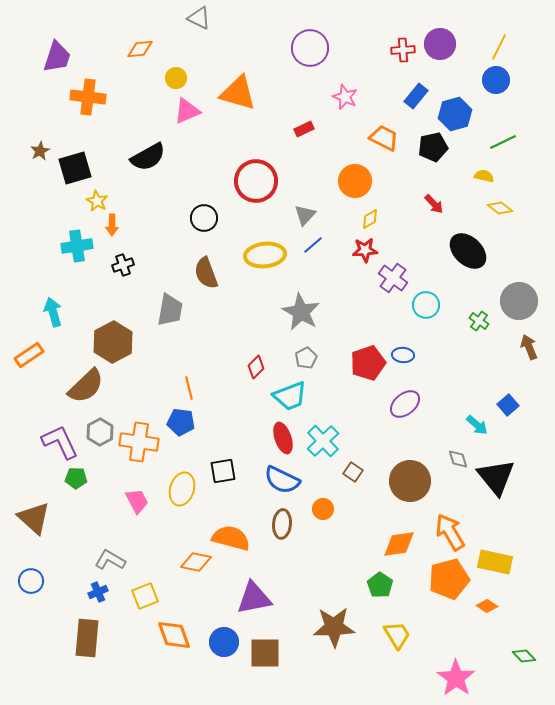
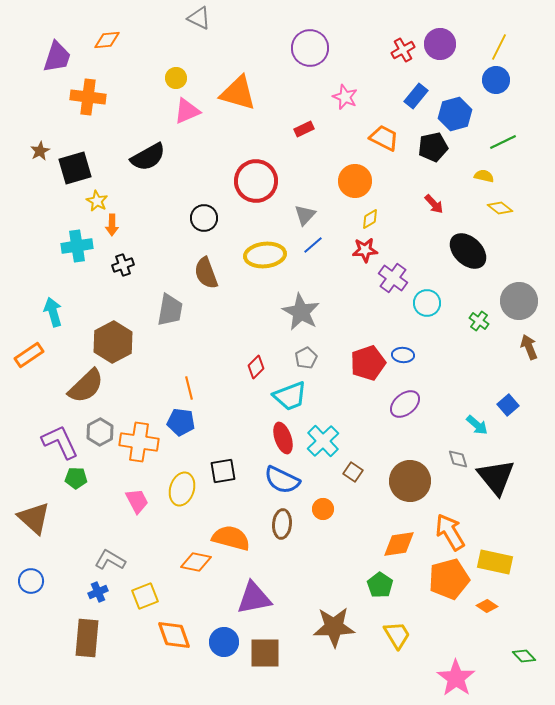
orange diamond at (140, 49): moved 33 px left, 9 px up
red cross at (403, 50): rotated 25 degrees counterclockwise
cyan circle at (426, 305): moved 1 px right, 2 px up
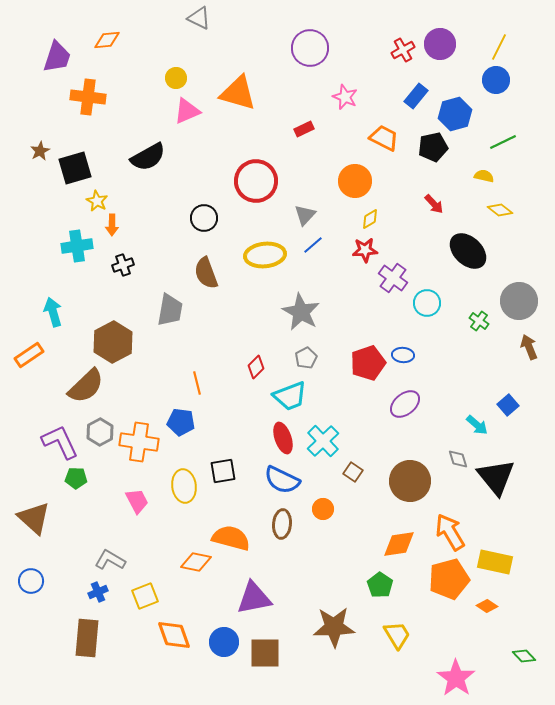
yellow diamond at (500, 208): moved 2 px down
orange line at (189, 388): moved 8 px right, 5 px up
yellow ellipse at (182, 489): moved 2 px right, 3 px up; rotated 24 degrees counterclockwise
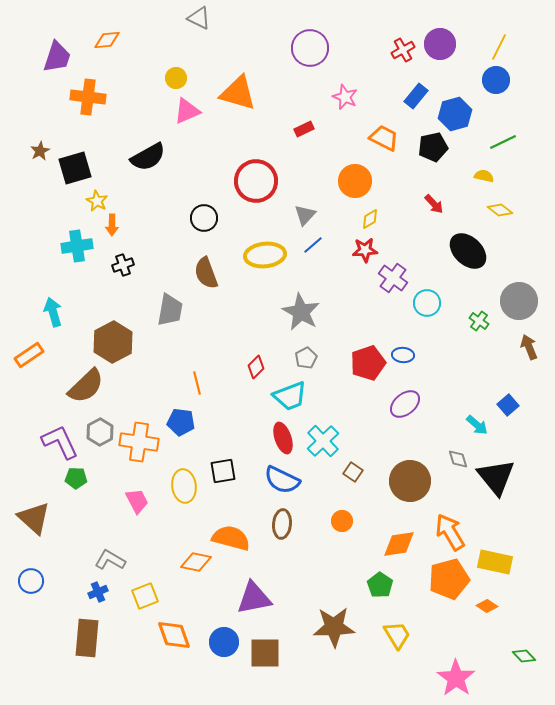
orange circle at (323, 509): moved 19 px right, 12 px down
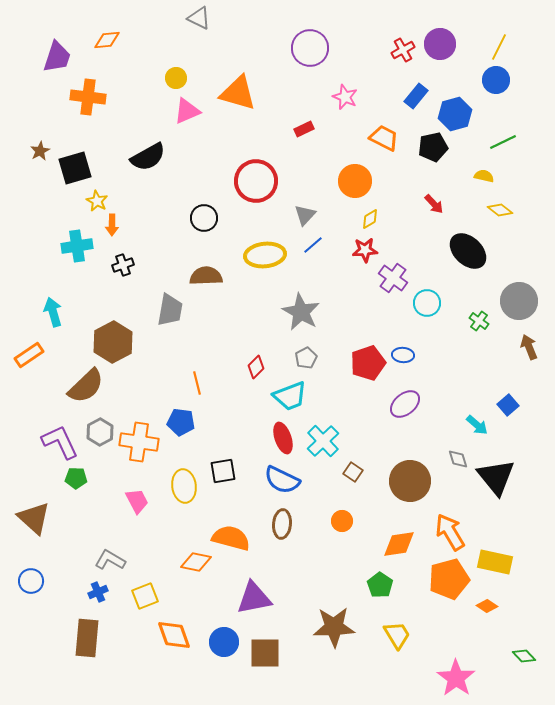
brown semicircle at (206, 273): moved 3 px down; rotated 108 degrees clockwise
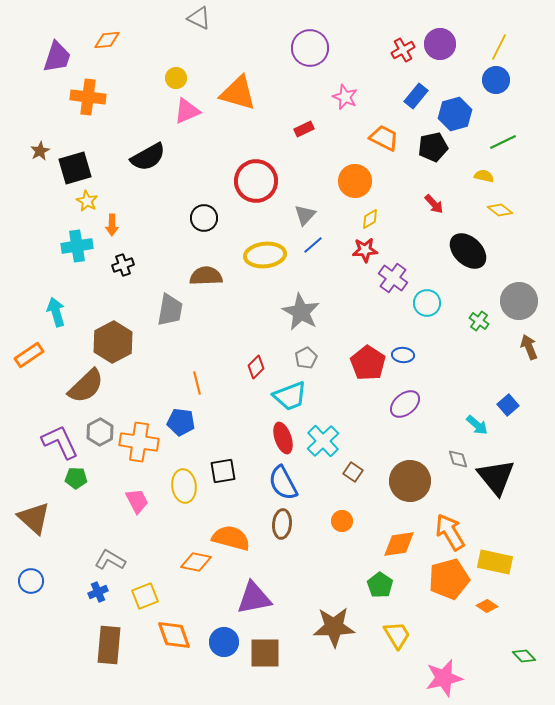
yellow star at (97, 201): moved 10 px left
cyan arrow at (53, 312): moved 3 px right
red pentagon at (368, 363): rotated 20 degrees counterclockwise
blue semicircle at (282, 480): moved 1 px right, 3 px down; rotated 36 degrees clockwise
brown rectangle at (87, 638): moved 22 px right, 7 px down
pink star at (456, 678): moved 12 px left; rotated 24 degrees clockwise
